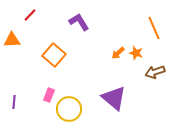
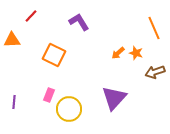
red line: moved 1 px right, 1 px down
orange square: rotated 15 degrees counterclockwise
purple triangle: rotated 32 degrees clockwise
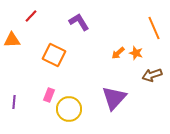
brown arrow: moved 3 px left, 3 px down
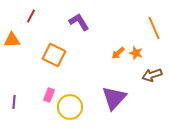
red line: rotated 16 degrees counterclockwise
yellow circle: moved 1 px right, 2 px up
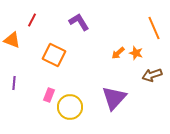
red line: moved 1 px right, 4 px down
orange triangle: rotated 24 degrees clockwise
purple line: moved 19 px up
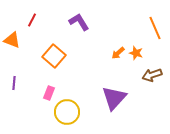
orange line: moved 1 px right
orange square: moved 1 px down; rotated 15 degrees clockwise
pink rectangle: moved 2 px up
yellow circle: moved 3 px left, 5 px down
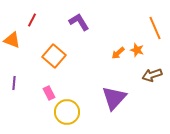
orange star: moved 1 px right, 3 px up
pink rectangle: rotated 48 degrees counterclockwise
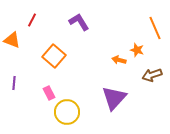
orange arrow: moved 1 px right, 7 px down; rotated 56 degrees clockwise
